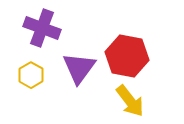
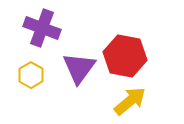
red hexagon: moved 2 px left
yellow arrow: rotated 92 degrees counterclockwise
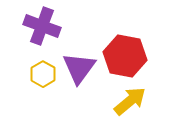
purple cross: moved 2 px up
yellow hexagon: moved 12 px right, 1 px up
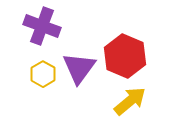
red hexagon: rotated 12 degrees clockwise
